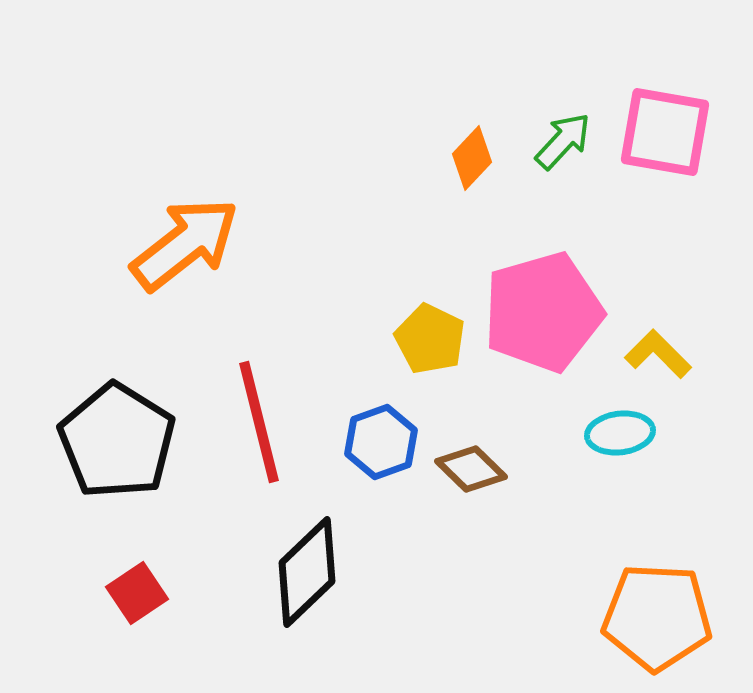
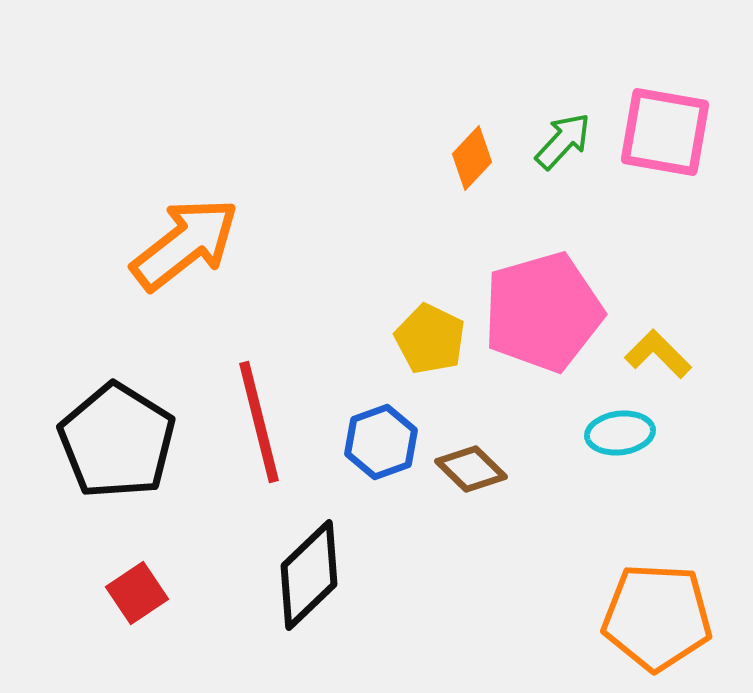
black diamond: moved 2 px right, 3 px down
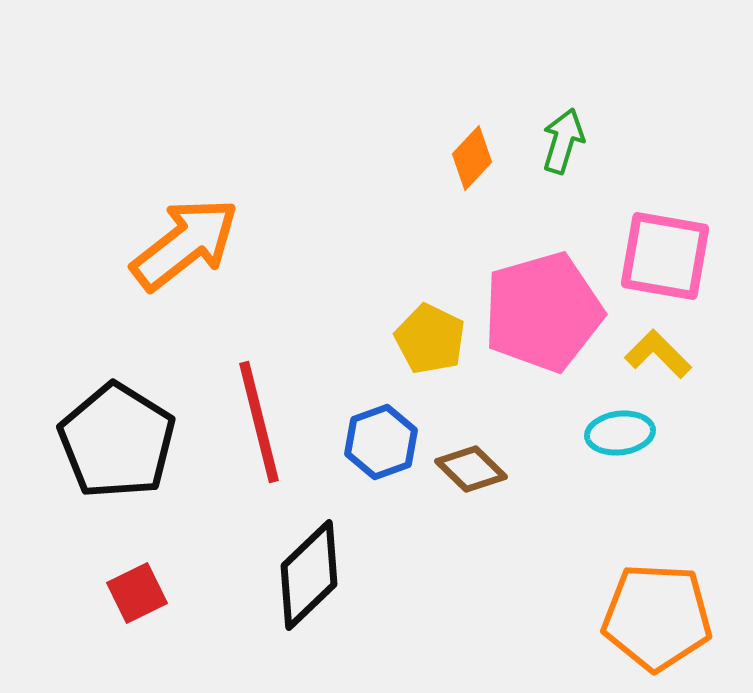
pink square: moved 124 px down
green arrow: rotated 26 degrees counterclockwise
red square: rotated 8 degrees clockwise
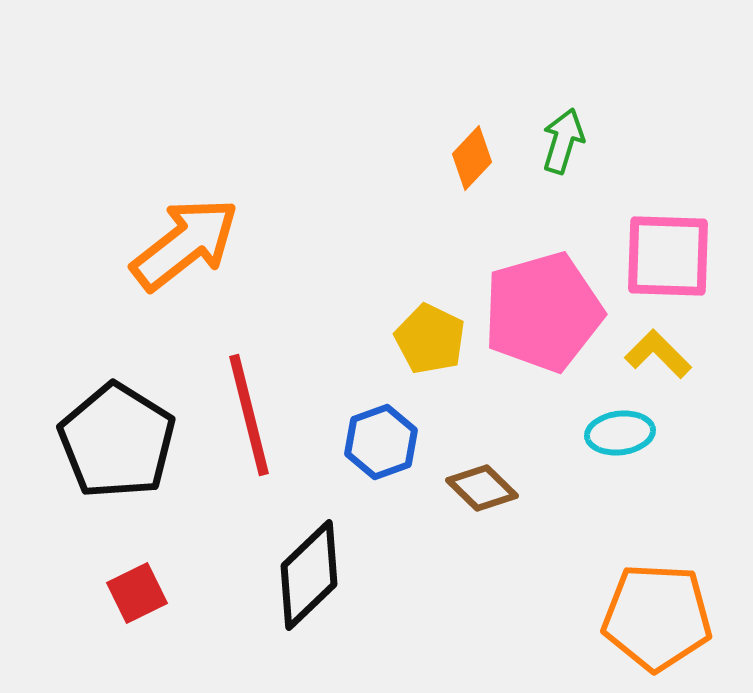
pink square: moved 3 px right; rotated 8 degrees counterclockwise
red line: moved 10 px left, 7 px up
brown diamond: moved 11 px right, 19 px down
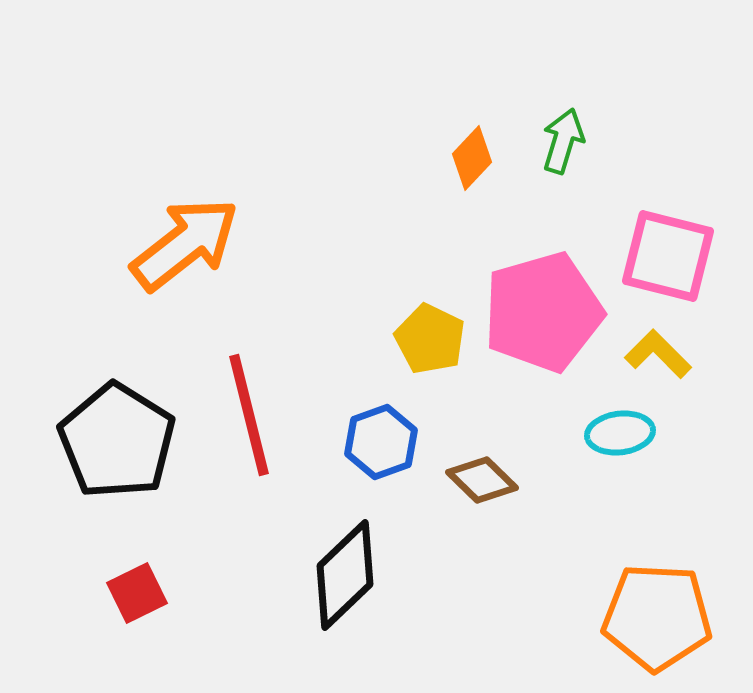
pink square: rotated 12 degrees clockwise
brown diamond: moved 8 px up
black diamond: moved 36 px right
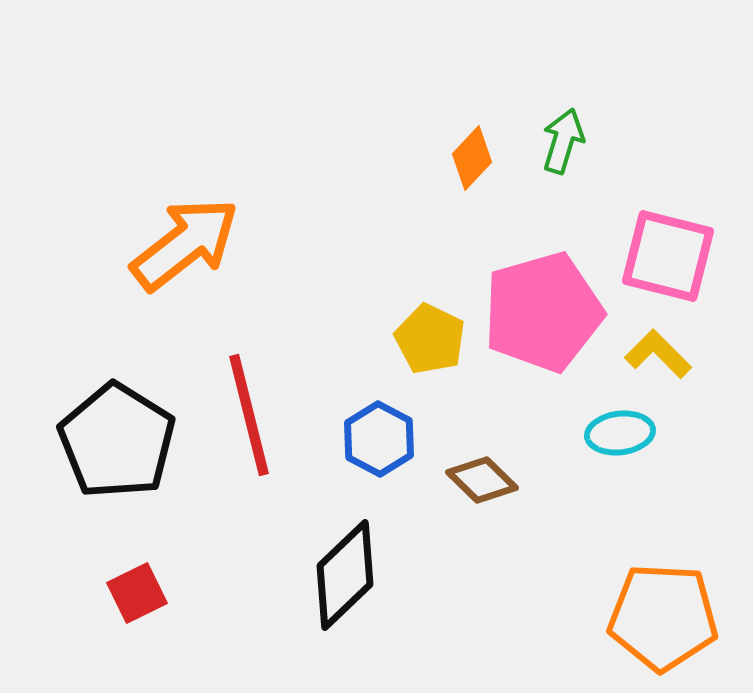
blue hexagon: moved 2 px left, 3 px up; rotated 12 degrees counterclockwise
orange pentagon: moved 6 px right
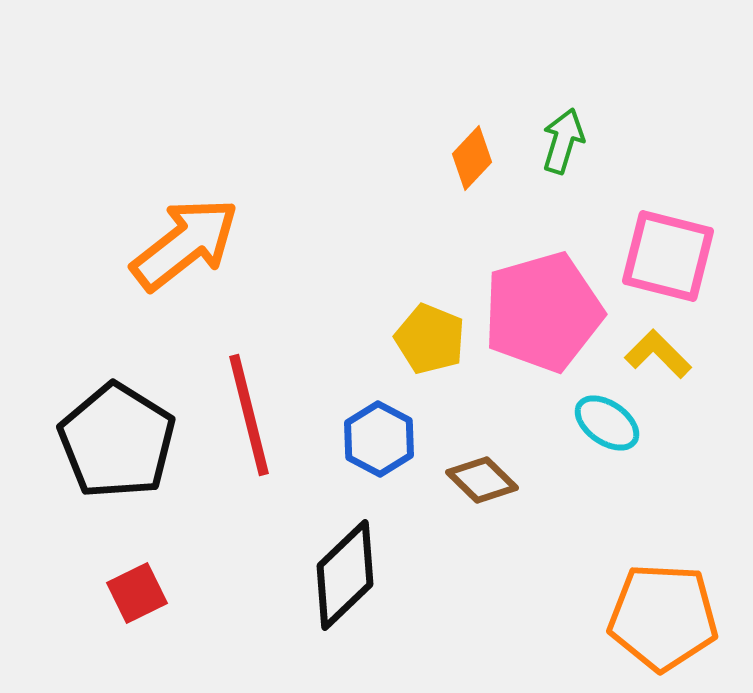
yellow pentagon: rotated 4 degrees counterclockwise
cyan ellipse: moved 13 px left, 10 px up; rotated 42 degrees clockwise
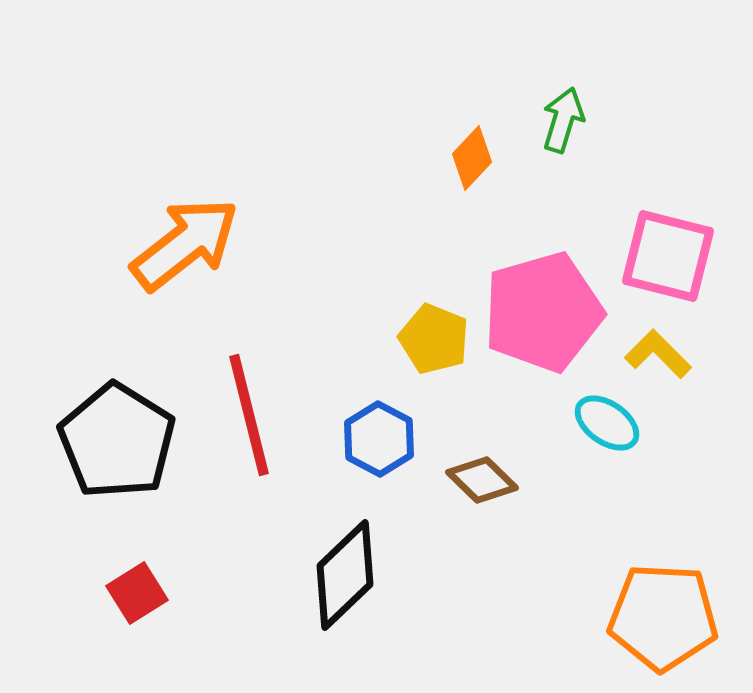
green arrow: moved 21 px up
yellow pentagon: moved 4 px right
red square: rotated 6 degrees counterclockwise
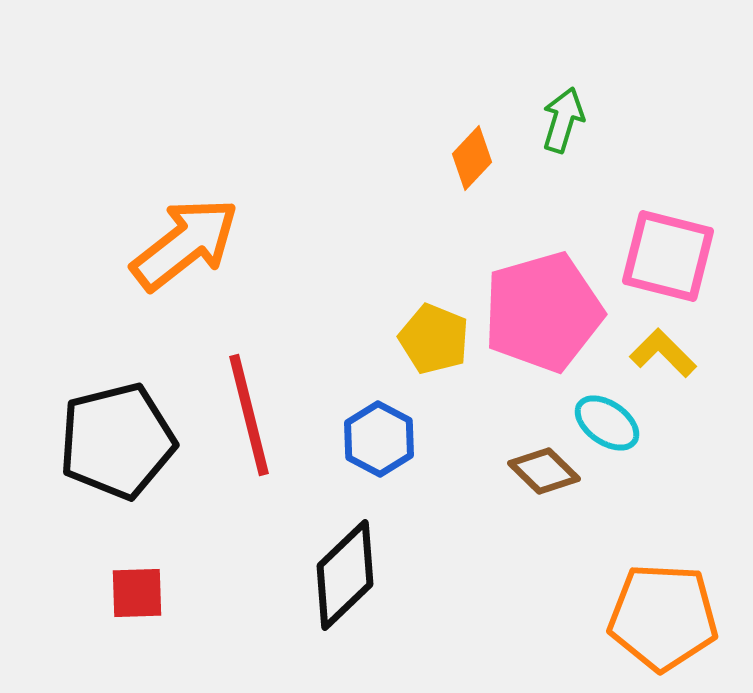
yellow L-shape: moved 5 px right, 1 px up
black pentagon: rotated 26 degrees clockwise
brown diamond: moved 62 px right, 9 px up
red square: rotated 30 degrees clockwise
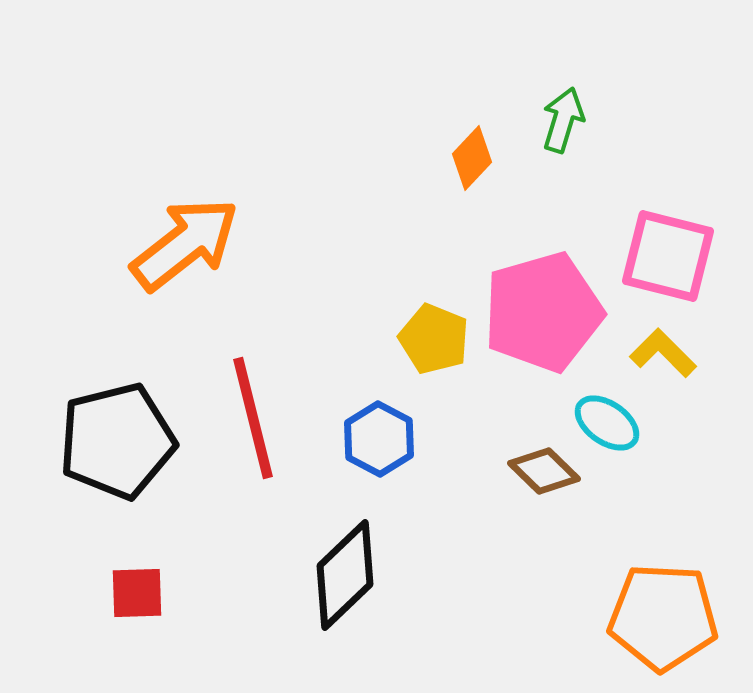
red line: moved 4 px right, 3 px down
